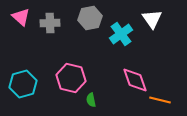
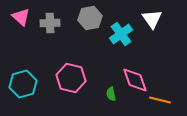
green semicircle: moved 20 px right, 6 px up
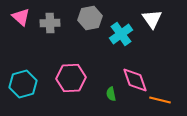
pink hexagon: rotated 16 degrees counterclockwise
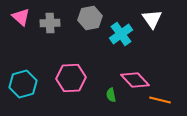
pink diamond: rotated 24 degrees counterclockwise
green semicircle: moved 1 px down
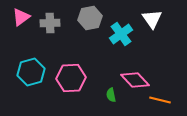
pink triangle: rotated 42 degrees clockwise
cyan hexagon: moved 8 px right, 12 px up
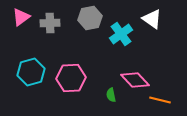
white triangle: rotated 20 degrees counterclockwise
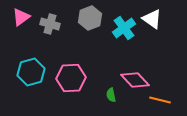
gray hexagon: rotated 10 degrees counterclockwise
gray cross: moved 1 px down; rotated 18 degrees clockwise
cyan cross: moved 3 px right, 6 px up
